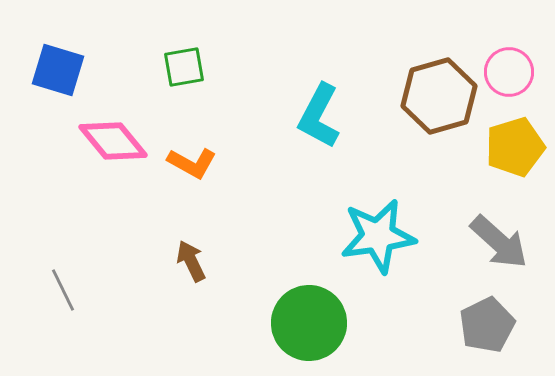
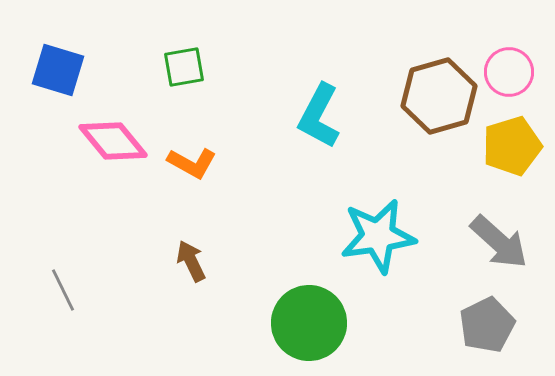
yellow pentagon: moved 3 px left, 1 px up
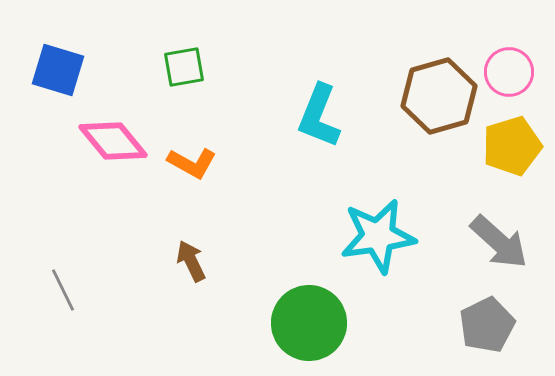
cyan L-shape: rotated 6 degrees counterclockwise
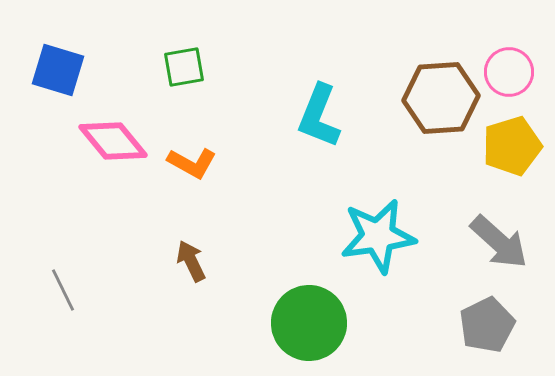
brown hexagon: moved 2 px right, 2 px down; rotated 12 degrees clockwise
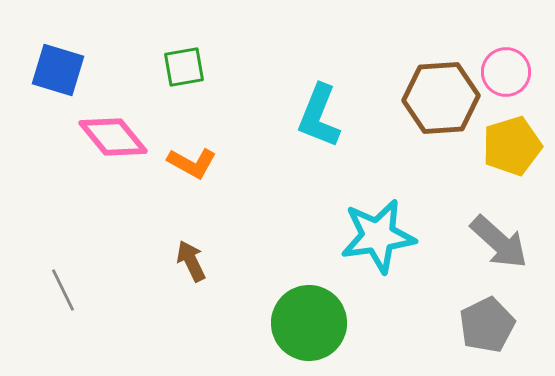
pink circle: moved 3 px left
pink diamond: moved 4 px up
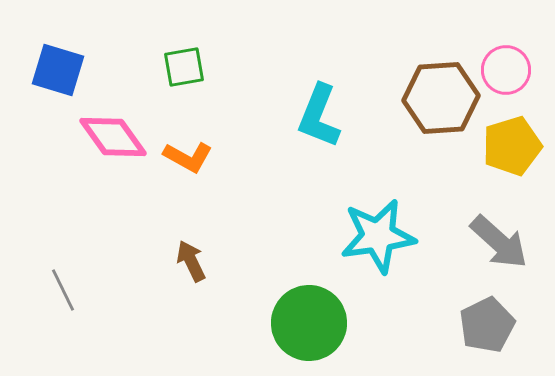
pink circle: moved 2 px up
pink diamond: rotated 4 degrees clockwise
orange L-shape: moved 4 px left, 6 px up
